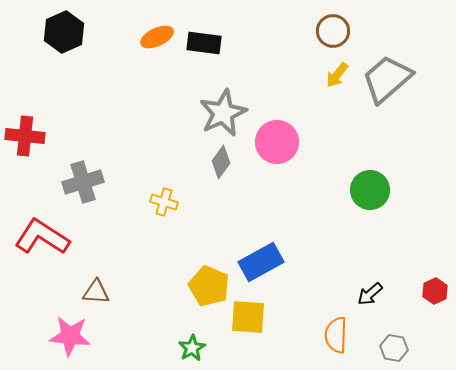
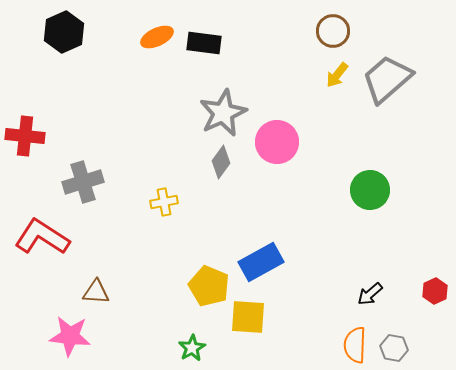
yellow cross: rotated 28 degrees counterclockwise
orange semicircle: moved 19 px right, 10 px down
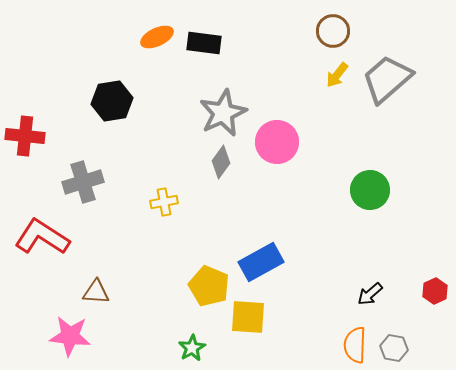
black hexagon: moved 48 px right, 69 px down; rotated 15 degrees clockwise
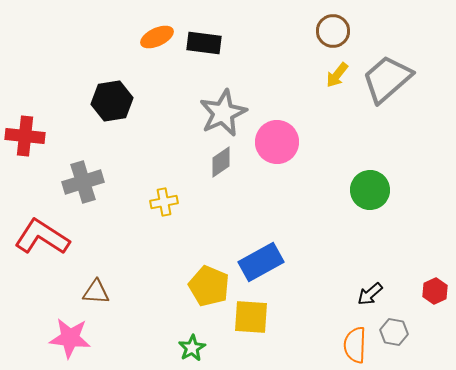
gray diamond: rotated 20 degrees clockwise
yellow square: moved 3 px right
pink star: moved 2 px down
gray hexagon: moved 16 px up
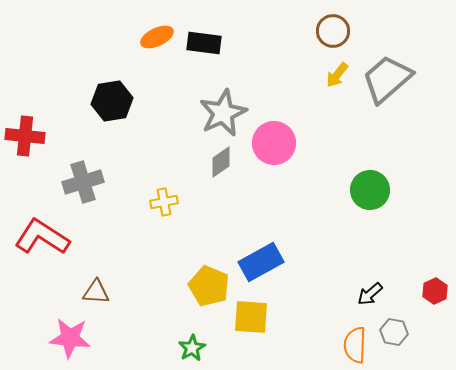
pink circle: moved 3 px left, 1 px down
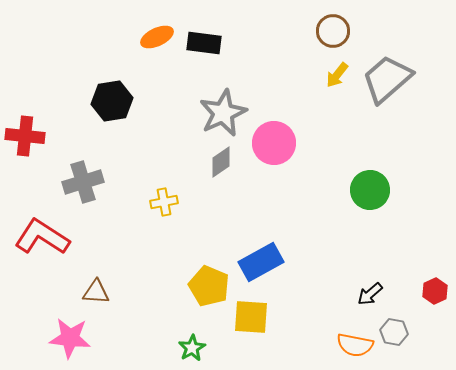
orange semicircle: rotated 81 degrees counterclockwise
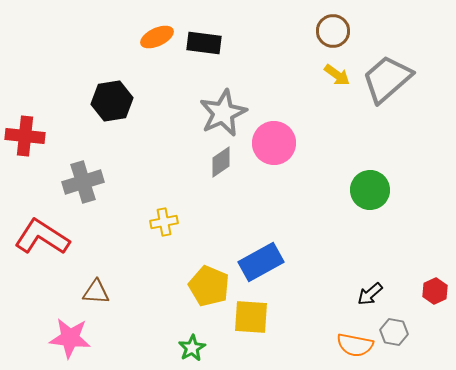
yellow arrow: rotated 92 degrees counterclockwise
yellow cross: moved 20 px down
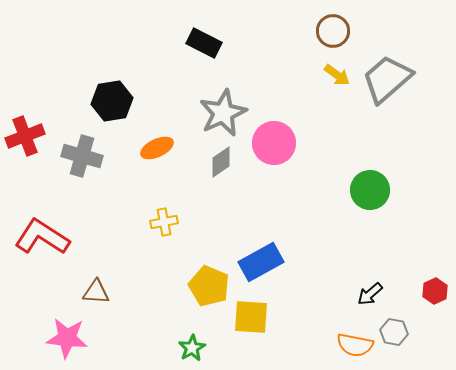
orange ellipse: moved 111 px down
black rectangle: rotated 20 degrees clockwise
red cross: rotated 27 degrees counterclockwise
gray cross: moved 1 px left, 26 px up; rotated 33 degrees clockwise
pink star: moved 3 px left
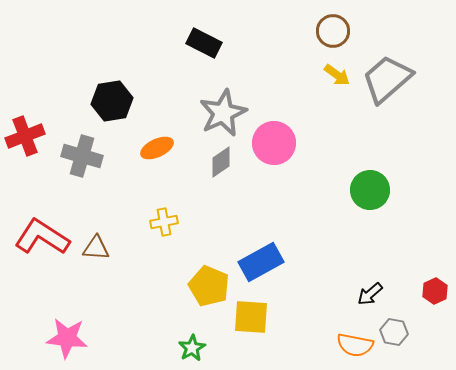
brown triangle: moved 44 px up
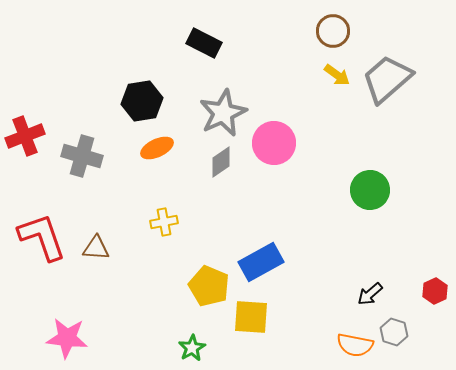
black hexagon: moved 30 px right
red L-shape: rotated 38 degrees clockwise
gray hexagon: rotated 8 degrees clockwise
